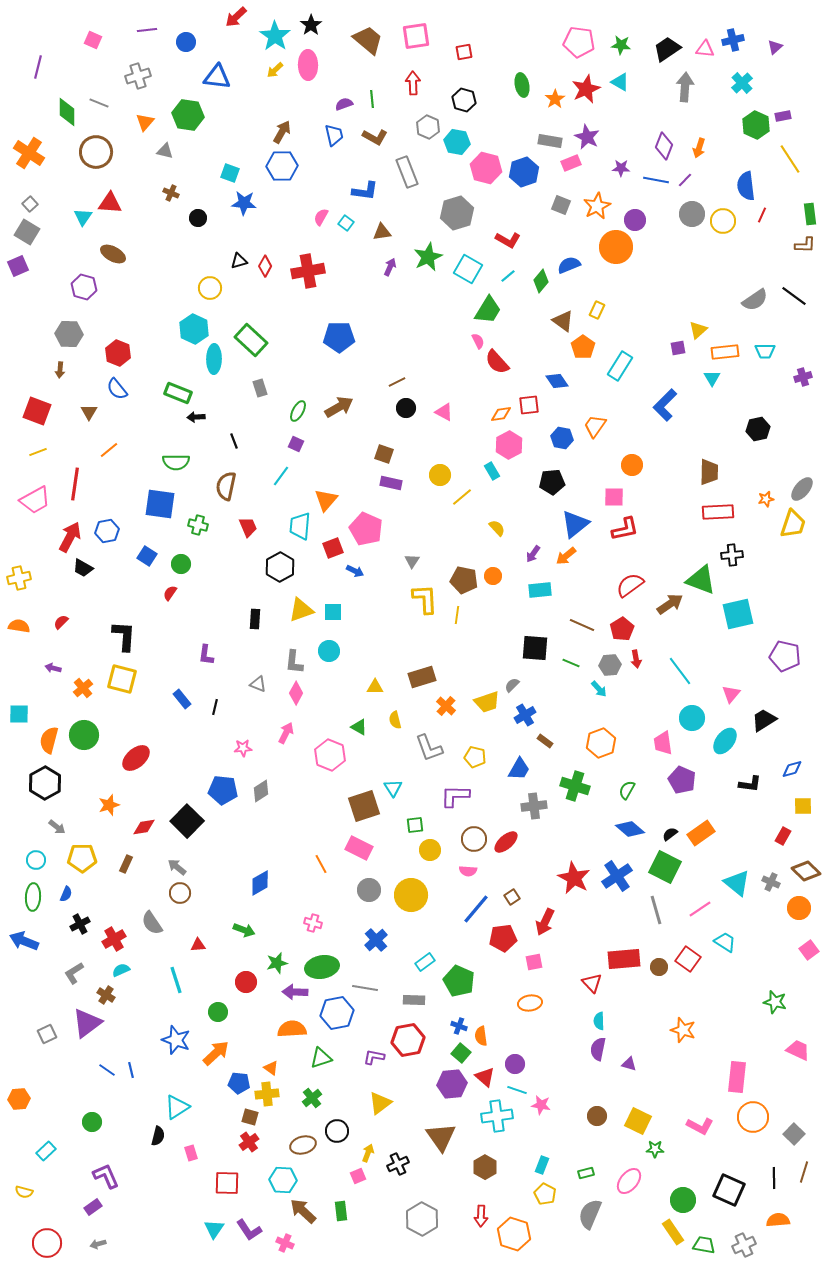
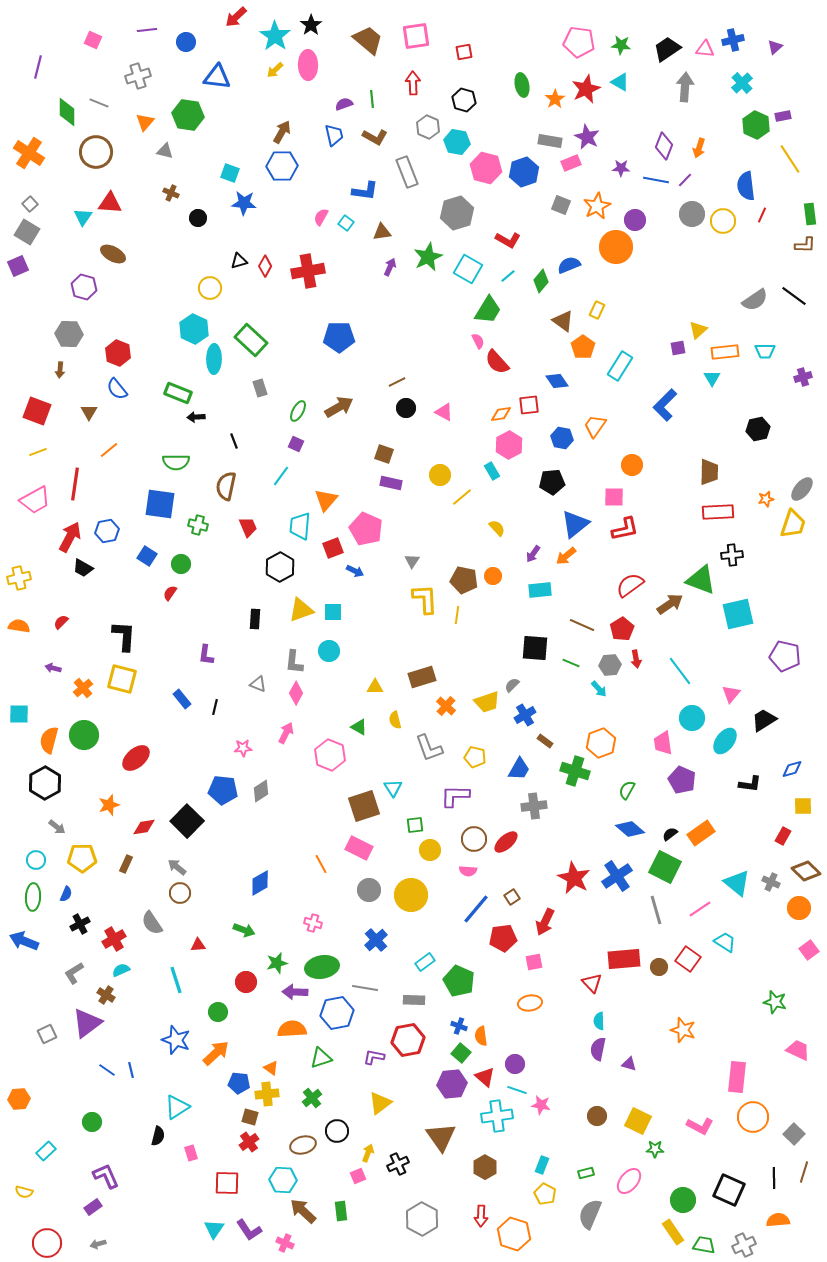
green cross at (575, 786): moved 15 px up
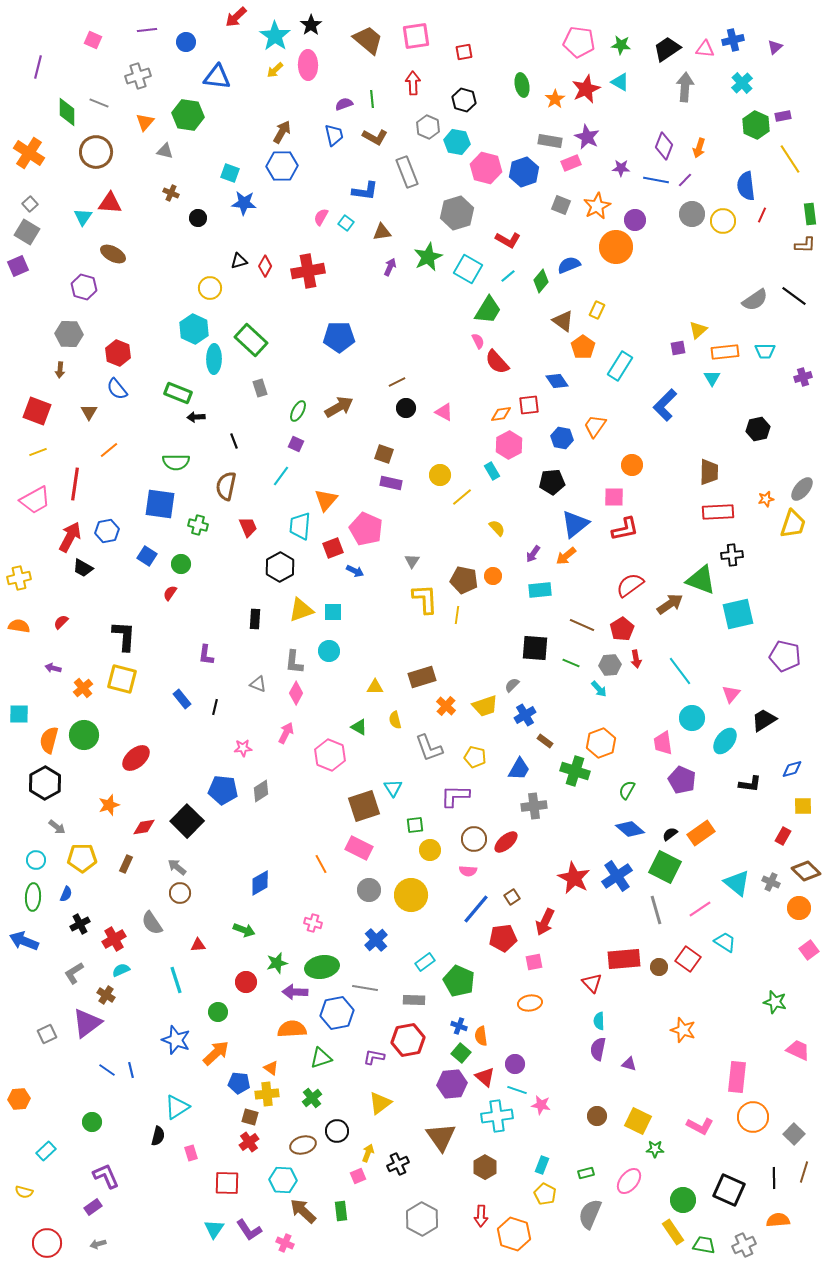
yellow trapezoid at (487, 702): moved 2 px left, 4 px down
